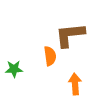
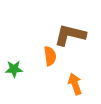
brown L-shape: rotated 20 degrees clockwise
orange arrow: rotated 15 degrees counterclockwise
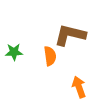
green star: moved 17 px up
orange arrow: moved 4 px right, 3 px down
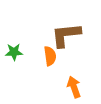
brown L-shape: moved 4 px left; rotated 20 degrees counterclockwise
orange arrow: moved 5 px left
